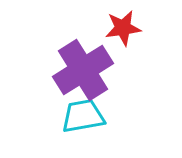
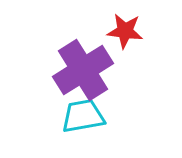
red star: moved 2 px right, 3 px down; rotated 15 degrees clockwise
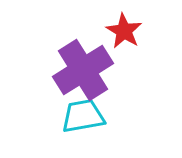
red star: moved 1 px left; rotated 24 degrees clockwise
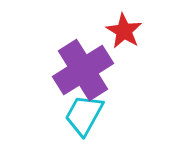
cyan trapezoid: moved 1 px right, 1 px up; rotated 51 degrees counterclockwise
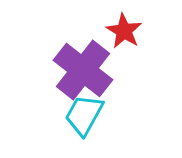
purple cross: rotated 20 degrees counterclockwise
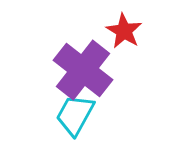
cyan trapezoid: moved 9 px left
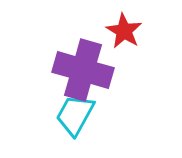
purple cross: rotated 22 degrees counterclockwise
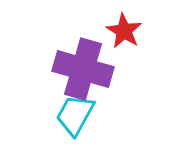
purple cross: moved 1 px up
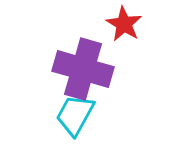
red star: moved 7 px up
